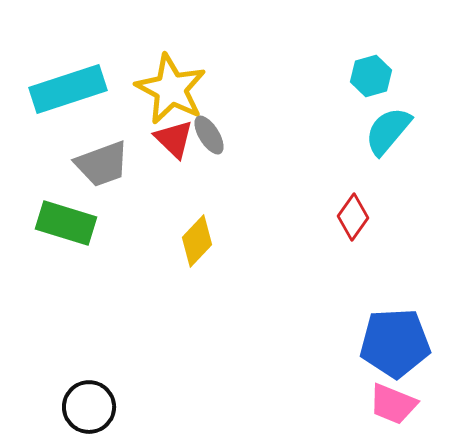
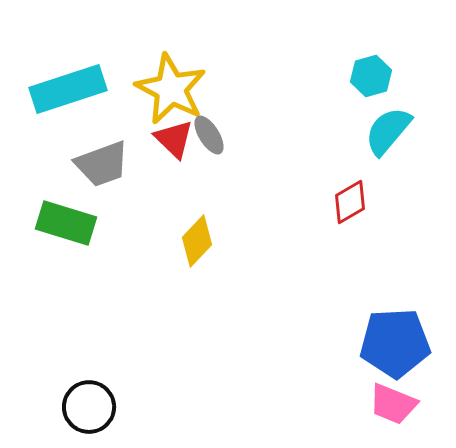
red diamond: moved 3 px left, 15 px up; rotated 24 degrees clockwise
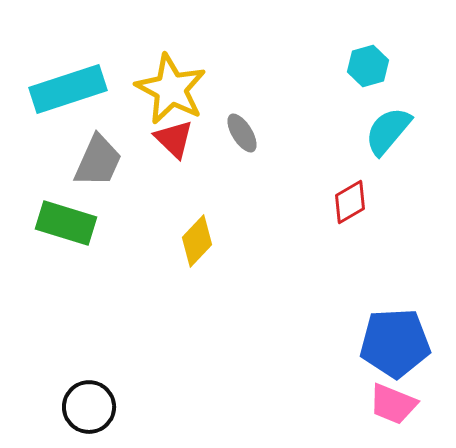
cyan hexagon: moved 3 px left, 10 px up
gray ellipse: moved 33 px right, 2 px up
gray trapezoid: moved 4 px left, 3 px up; rotated 46 degrees counterclockwise
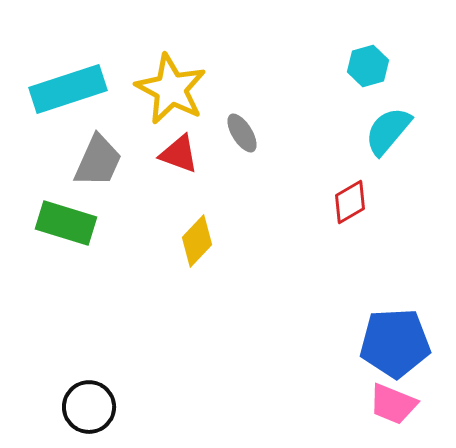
red triangle: moved 5 px right, 15 px down; rotated 24 degrees counterclockwise
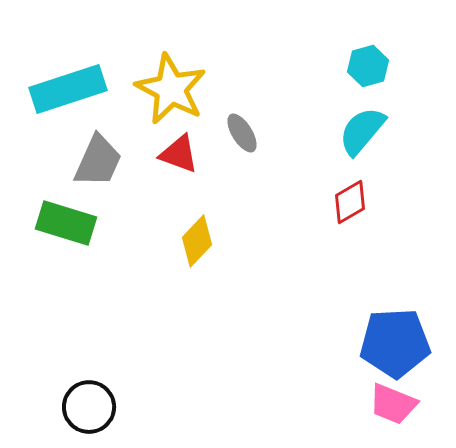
cyan semicircle: moved 26 px left
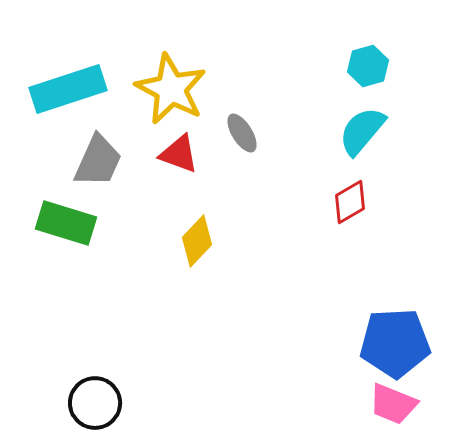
black circle: moved 6 px right, 4 px up
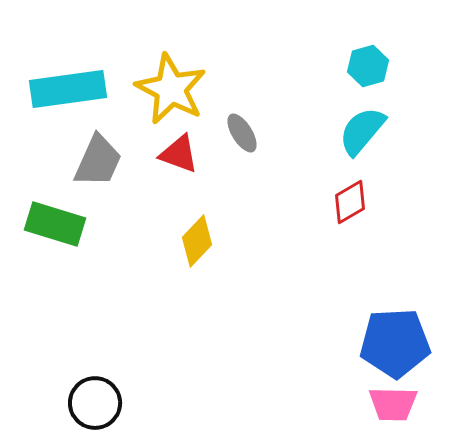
cyan rectangle: rotated 10 degrees clockwise
green rectangle: moved 11 px left, 1 px down
pink trapezoid: rotated 21 degrees counterclockwise
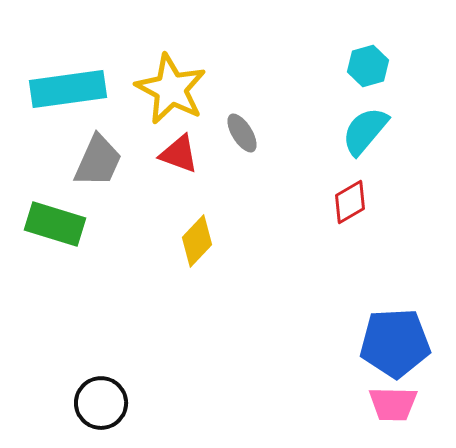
cyan semicircle: moved 3 px right
black circle: moved 6 px right
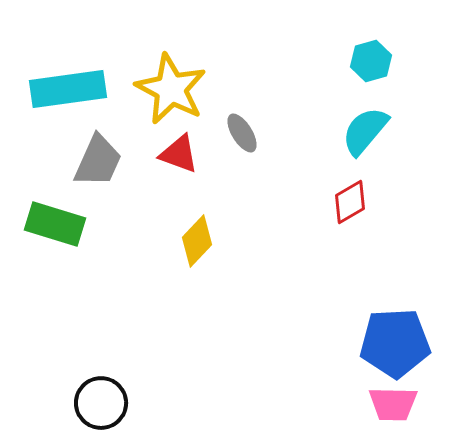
cyan hexagon: moved 3 px right, 5 px up
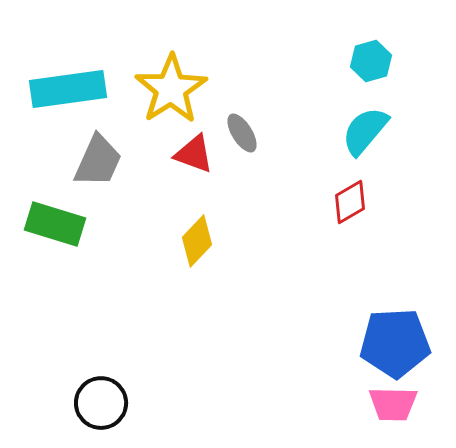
yellow star: rotated 12 degrees clockwise
red triangle: moved 15 px right
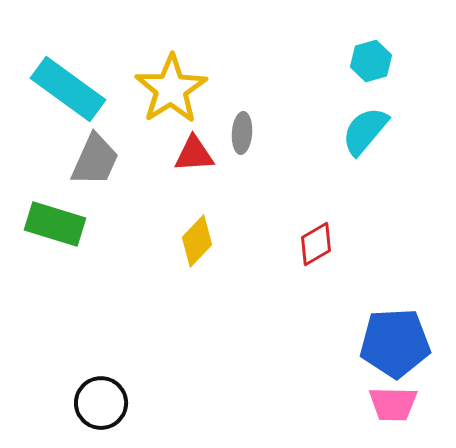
cyan rectangle: rotated 44 degrees clockwise
gray ellipse: rotated 36 degrees clockwise
red triangle: rotated 24 degrees counterclockwise
gray trapezoid: moved 3 px left, 1 px up
red diamond: moved 34 px left, 42 px down
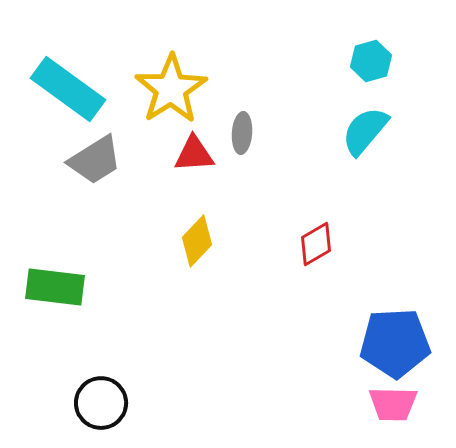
gray trapezoid: rotated 34 degrees clockwise
green rectangle: moved 63 px down; rotated 10 degrees counterclockwise
